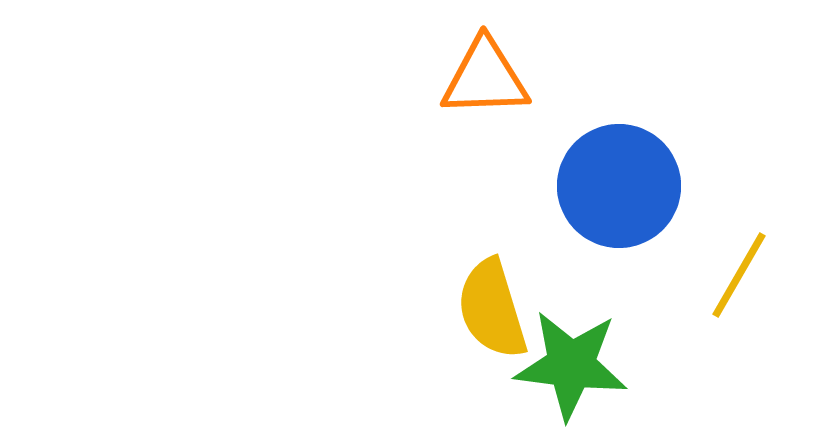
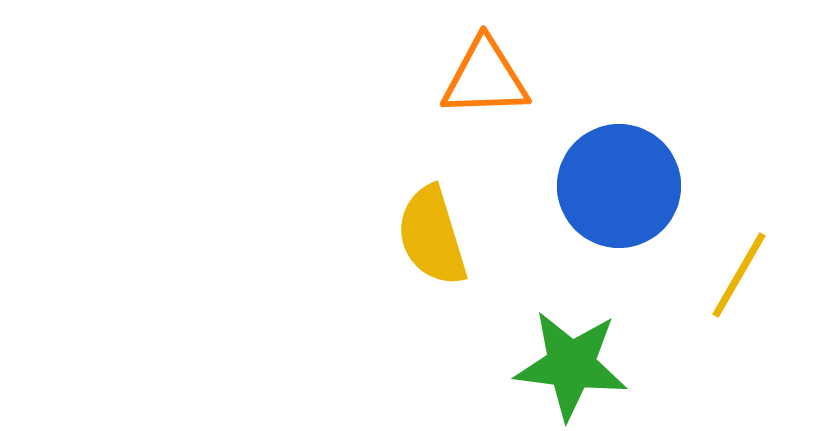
yellow semicircle: moved 60 px left, 73 px up
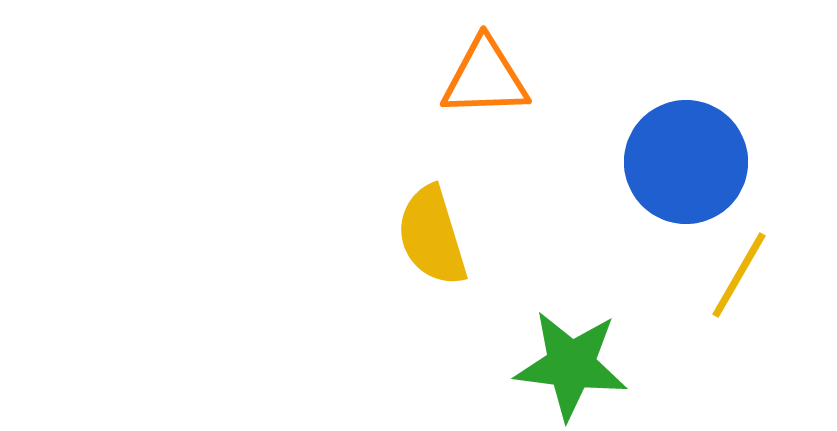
blue circle: moved 67 px right, 24 px up
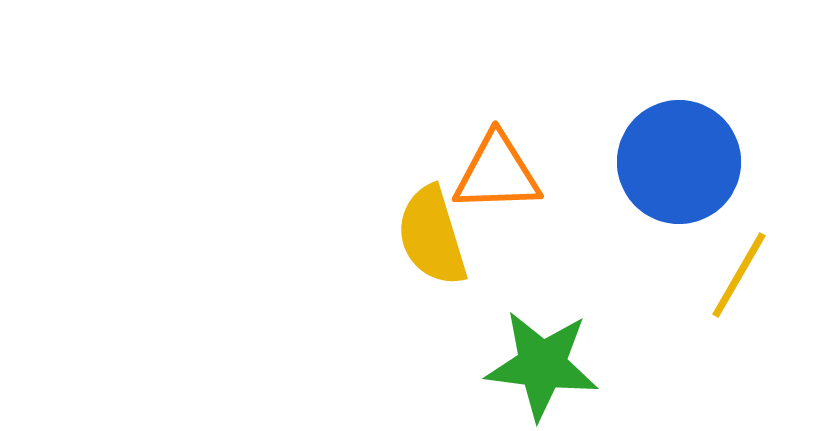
orange triangle: moved 12 px right, 95 px down
blue circle: moved 7 px left
green star: moved 29 px left
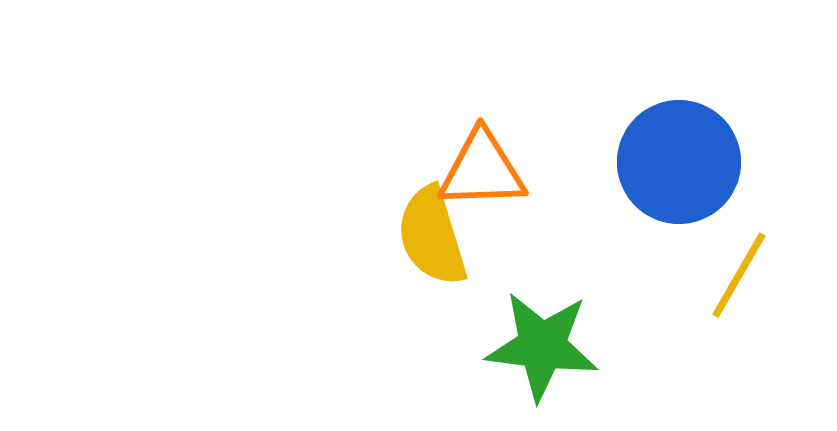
orange triangle: moved 15 px left, 3 px up
green star: moved 19 px up
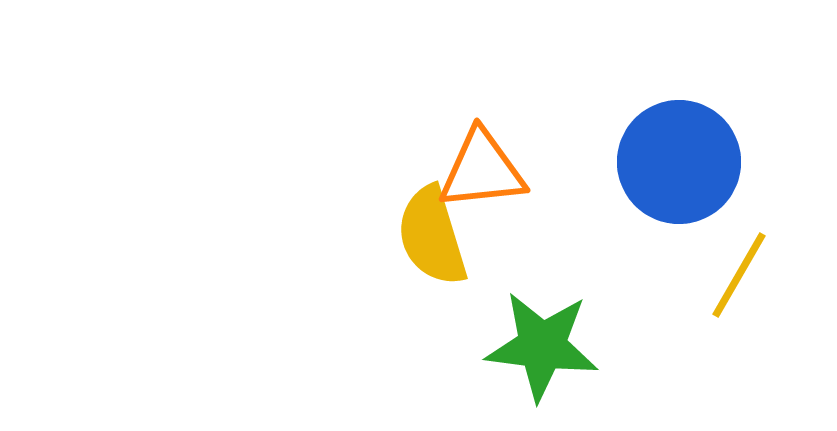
orange triangle: rotated 4 degrees counterclockwise
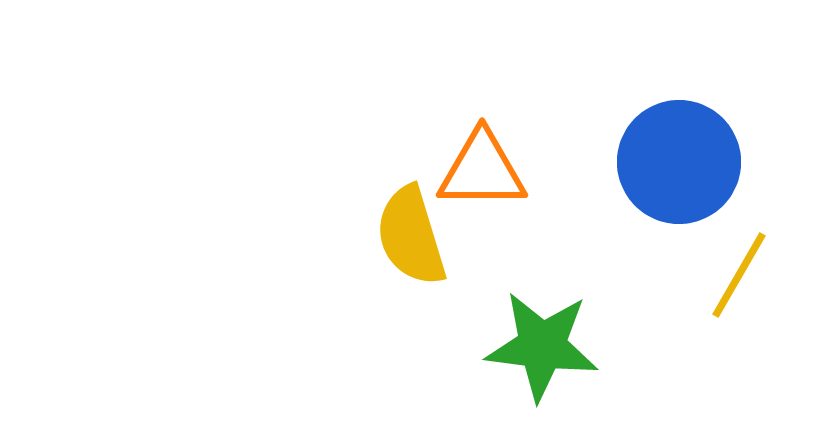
orange triangle: rotated 6 degrees clockwise
yellow semicircle: moved 21 px left
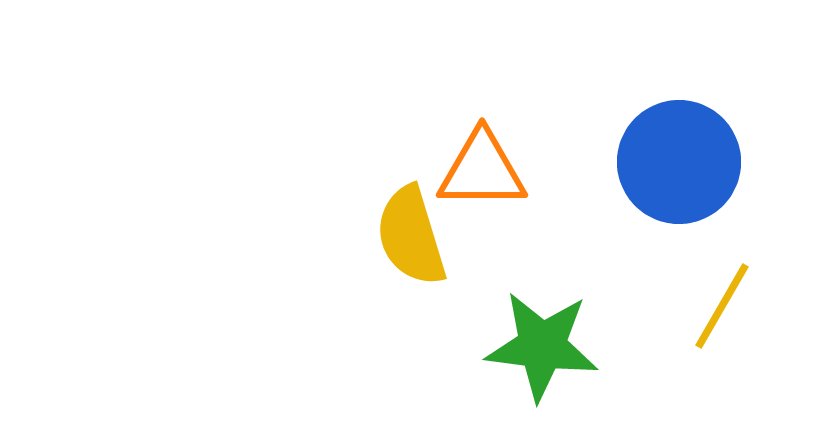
yellow line: moved 17 px left, 31 px down
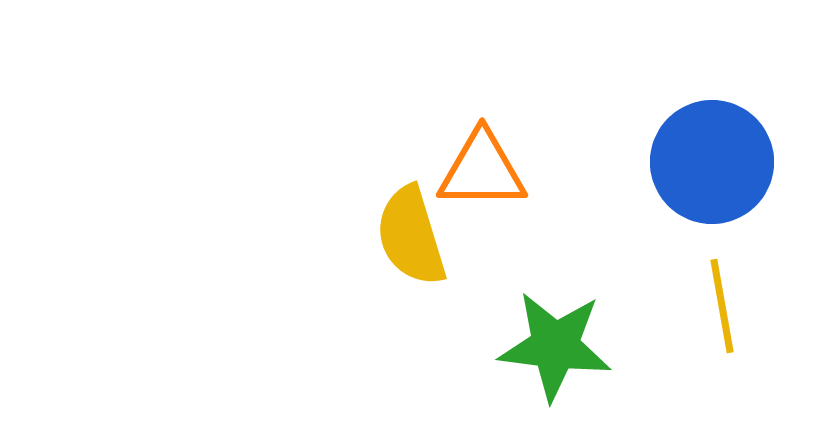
blue circle: moved 33 px right
yellow line: rotated 40 degrees counterclockwise
green star: moved 13 px right
